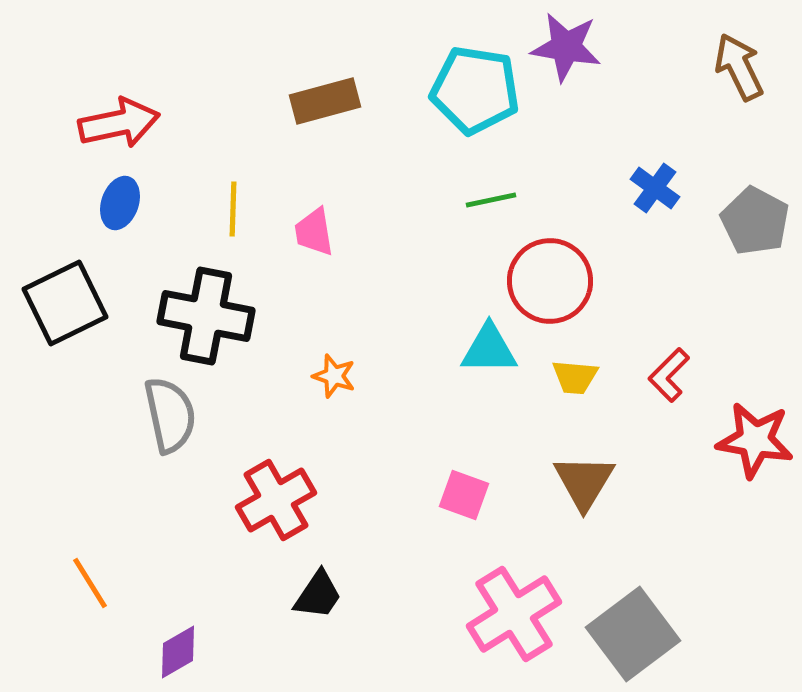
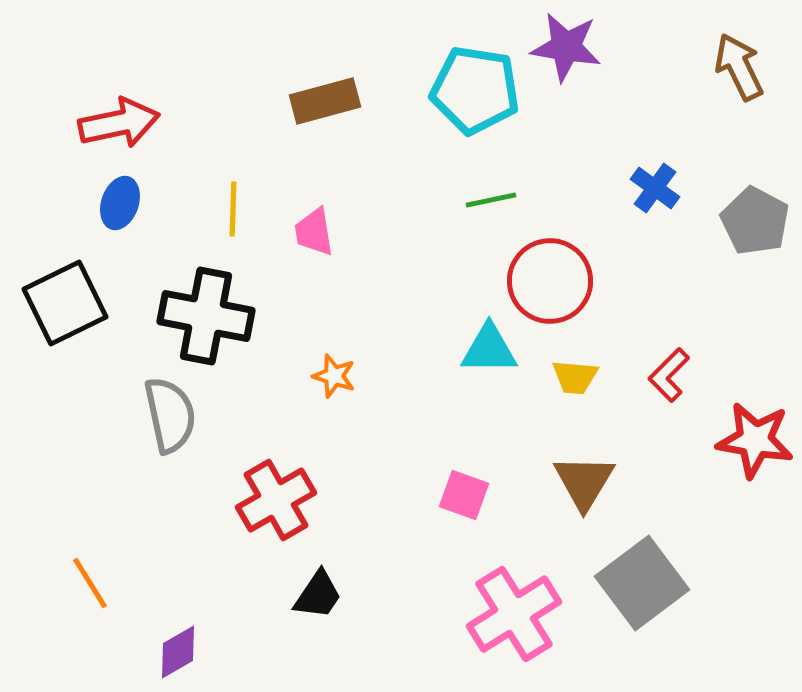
gray square: moved 9 px right, 51 px up
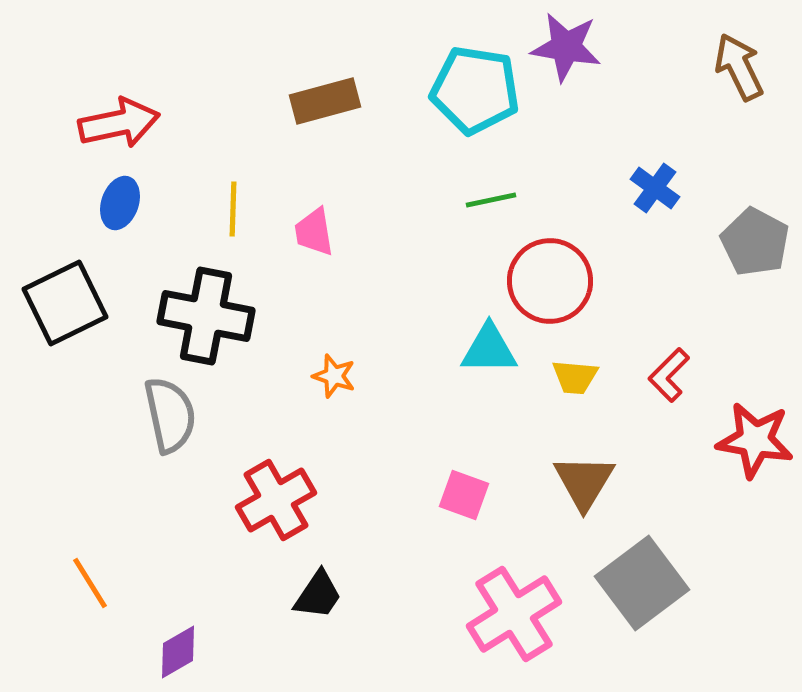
gray pentagon: moved 21 px down
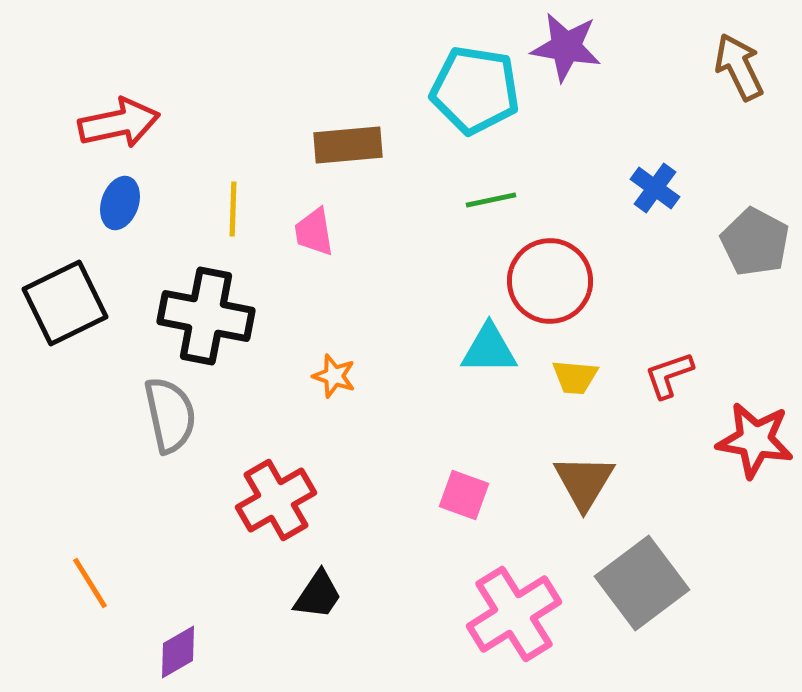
brown rectangle: moved 23 px right, 44 px down; rotated 10 degrees clockwise
red L-shape: rotated 26 degrees clockwise
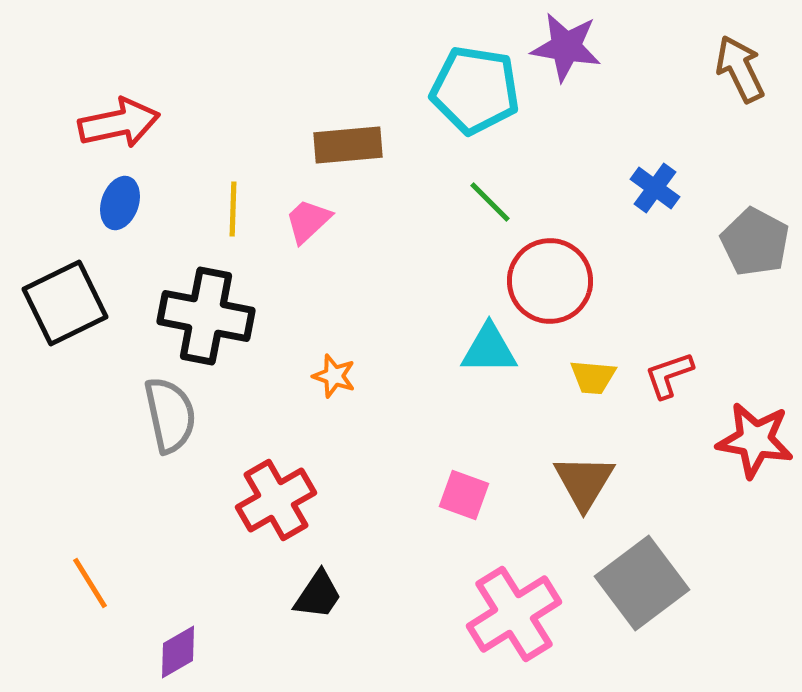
brown arrow: moved 1 px right, 2 px down
green line: moved 1 px left, 2 px down; rotated 57 degrees clockwise
pink trapezoid: moved 6 px left, 11 px up; rotated 56 degrees clockwise
yellow trapezoid: moved 18 px right
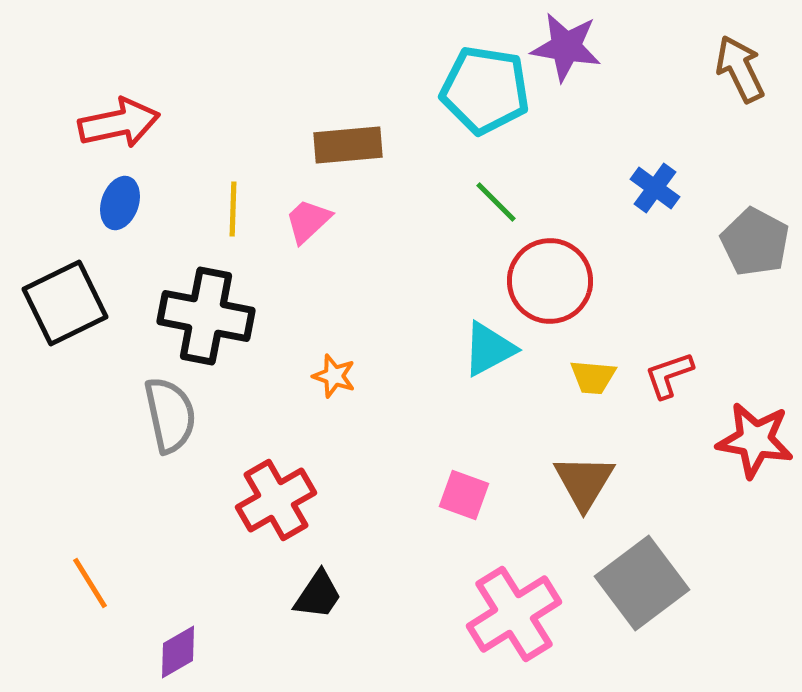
cyan pentagon: moved 10 px right
green line: moved 6 px right
cyan triangle: rotated 28 degrees counterclockwise
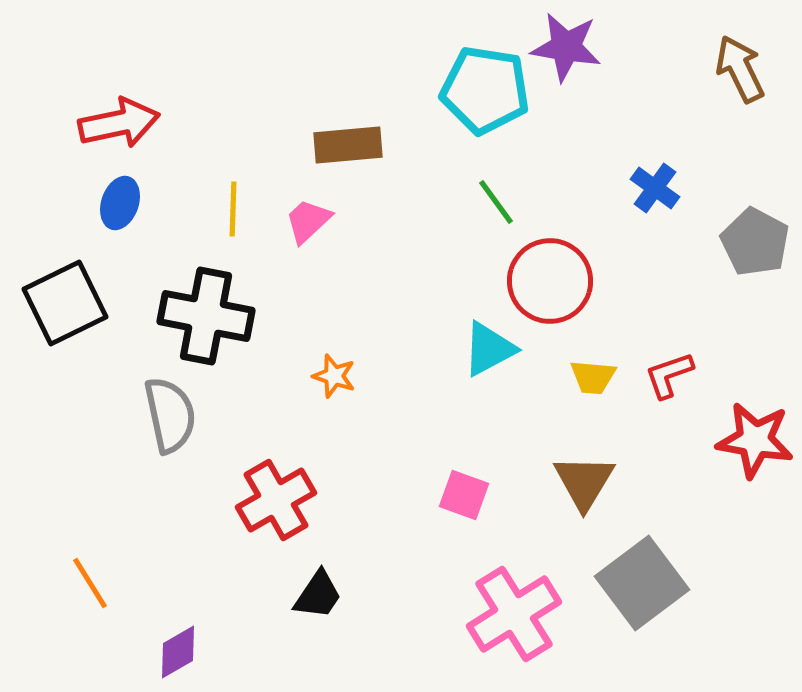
green line: rotated 9 degrees clockwise
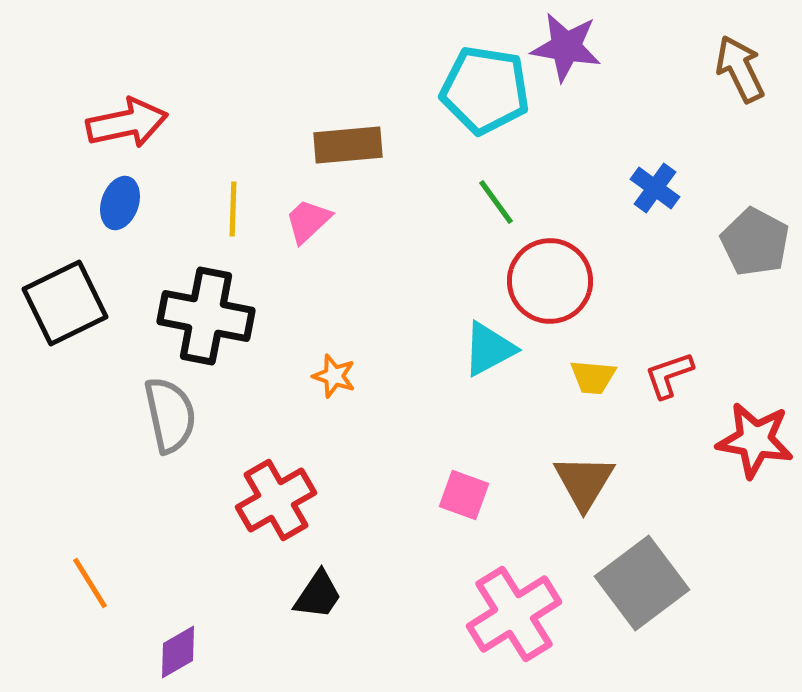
red arrow: moved 8 px right
